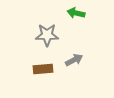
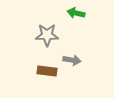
gray arrow: moved 2 px left; rotated 36 degrees clockwise
brown rectangle: moved 4 px right, 2 px down; rotated 12 degrees clockwise
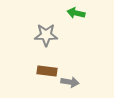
gray star: moved 1 px left
gray arrow: moved 2 px left, 22 px down
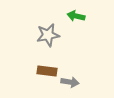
green arrow: moved 3 px down
gray star: moved 2 px right; rotated 10 degrees counterclockwise
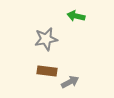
gray star: moved 2 px left, 4 px down
gray arrow: rotated 36 degrees counterclockwise
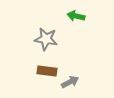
gray star: rotated 20 degrees clockwise
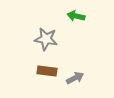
gray arrow: moved 5 px right, 4 px up
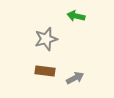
gray star: rotated 25 degrees counterclockwise
brown rectangle: moved 2 px left
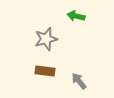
gray arrow: moved 4 px right, 3 px down; rotated 102 degrees counterclockwise
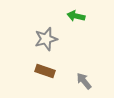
brown rectangle: rotated 12 degrees clockwise
gray arrow: moved 5 px right
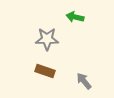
green arrow: moved 1 px left, 1 px down
gray star: moved 1 px right; rotated 15 degrees clockwise
